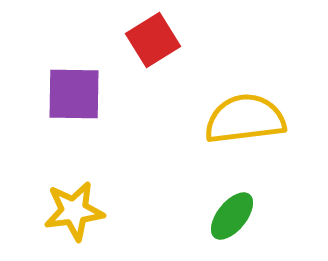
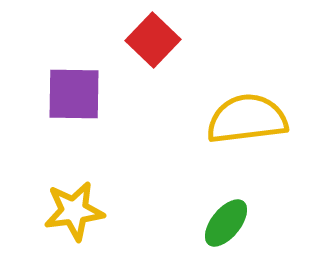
red square: rotated 14 degrees counterclockwise
yellow semicircle: moved 2 px right
green ellipse: moved 6 px left, 7 px down
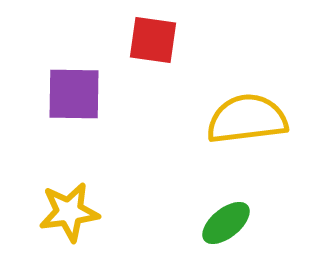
red square: rotated 36 degrees counterclockwise
yellow star: moved 5 px left, 1 px down
green ellipse: rotated 12 degrees clockwise
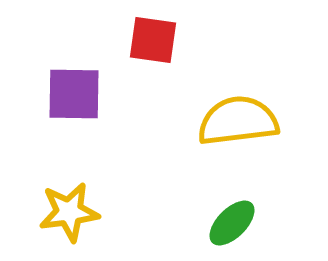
yellow semicircle: moved 9 px left, 2 px down
green ellipse: moved 6 px right; rotated 6 degrees counterclockwise
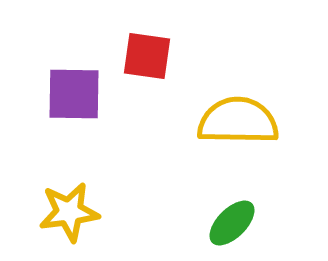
red square: moved 6 px left, 16 px down
yellow semicircle: rotated 8 degrees clockwise
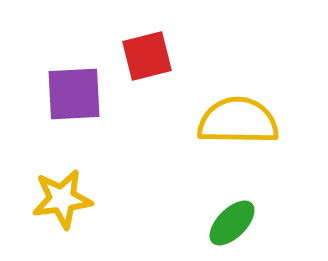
red square: rotated 22 degrees counterclockwise
purple square: rotated 4 degrees counterclockwise
yellow star: moved 7 px left, 13 px up
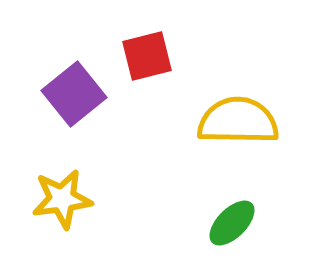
purple square: rotated 36 degrees counterclockwise
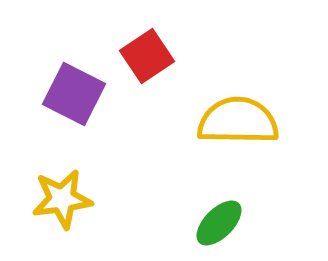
red square: rotated 20 degrees counterclockwise
purple square: rotated 24 degrees counterclockwise
green ellipse: moved 13 px left
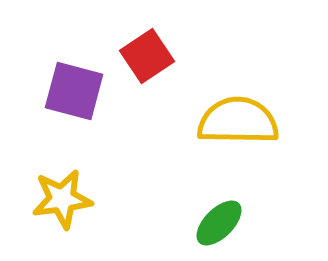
purple square: moved 3 px up; rotated 12 degrees counterclockwise
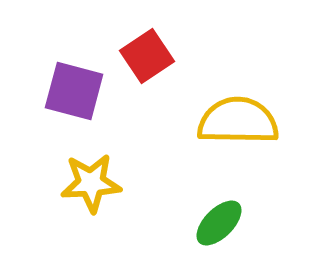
yellow star: moved 29 px right, 16 px up; rotated 4 degrees clockwise
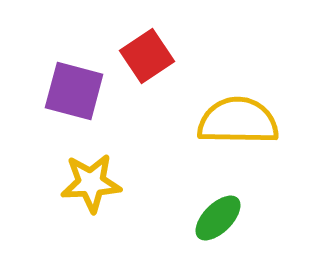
green ellipse: moved 1 px left, 5 px up
